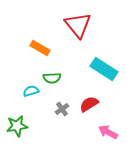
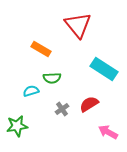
orange rectangle: moved 1 px right, 1 px down
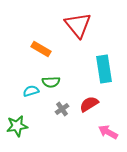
cyan rectangle: rotated 48 degrees clockwise
green semicircle: moved 1 px left, 4 px down
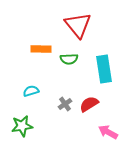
orange rectangle: rotated 30 degrees counterclockwise
green semicircle: moved 18 px right, 23 px up
gray cross: moved 3 px right, 5 px up
green star: moved 5 px right
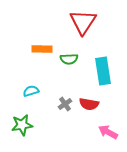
red triangle: moved 5 px right, 3 px up; rotated 12 degrees clockwise
orange rectangle: moved 1 px right
cyan rectangle: moved 1 px left, 2 px down
red semicircle: rotated 138 degrees counterclockwise
green star: moved 1 px up
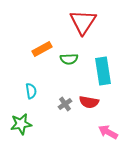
orange rectangle: rotated 30 degrees counterclockwise
cyan semicircle: rotated 98 degrees clockwise
red semicircle: moved 2 px up
green star: moved 1 px left, 1 px up
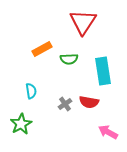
green star: rotated 20 degrees counterclockwise
